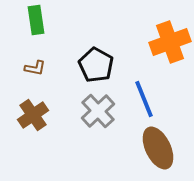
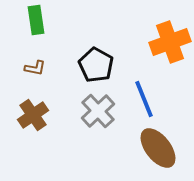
brown ellipse: rotated 12 degrees counterclockwise
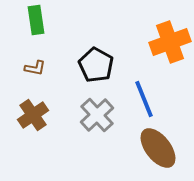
gray cross: moved 1 px left, 4 px down
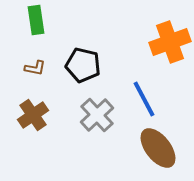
black pentagon: moved 13 px left; rotated 16 degrees counterclockwise
blue line: rotated 6 degrees counterclockwise
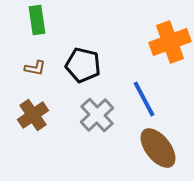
green rectangle: moved 1 px right
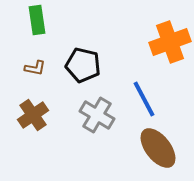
gray cross: rotated 16 degrees counterclockwise
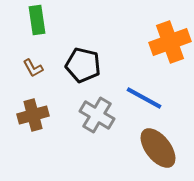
brown L-shape: moved 2 px left; rotated 50 degrees clockwise
blue line: moved 1 px up; rotated 33 degrees counterclockwise
brown cross: rotated 20 degrees clockwise
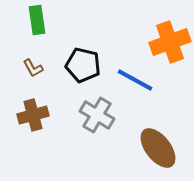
blue line: moved 9 px left, 18 px up
